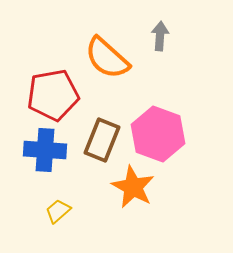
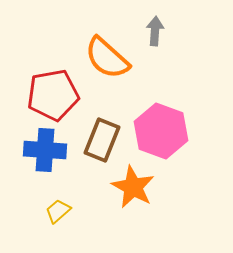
gray arrow: moved 5 px left, 5 px up
pink hexagon: moved 3 px right, 3 px up
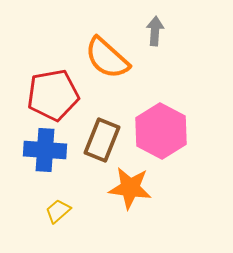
pink hexagon: rotated 8 degrees clockwise
orange star: moved 3 px left, 1 px down; rotated 21 degrees counterclockwise
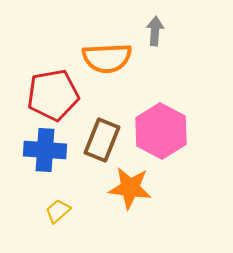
orange semicircle: rotated 45 degrees counterclockwise
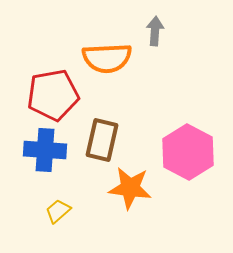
pink hexagon: moved 27 px right, 21 px down
brown rectangle: rotated 9 degrees counterclockwise
